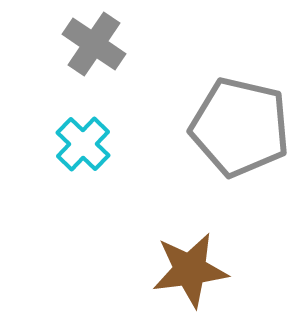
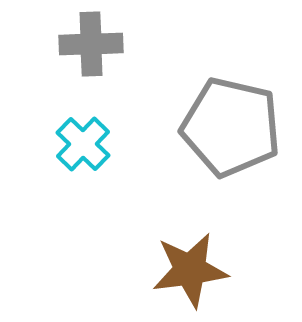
gray cross: moved 3 px left; rotated 36 degrees counterclockwise
gray pentagon: moved 9 px left
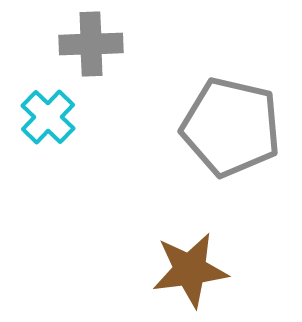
cyan cross: moved 35 px left, 27 px up
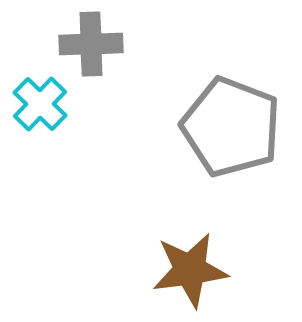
cyan cross: moved 8 px left, 13 px up
gray pentagon: rotated 8 degrees clockwise
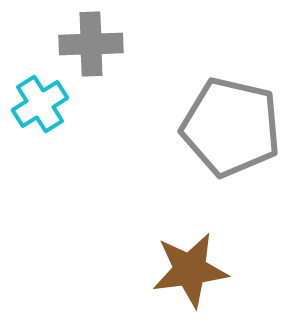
cyan cross: rotated 14 degrees clockwise
gray pentagon: rotated 8 degrees counterclockwise
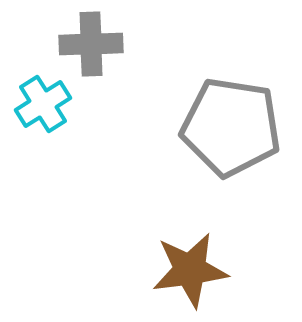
cyan cross: moved 3 px right
gray pentagon: rotated 4 degrees counterclockwise
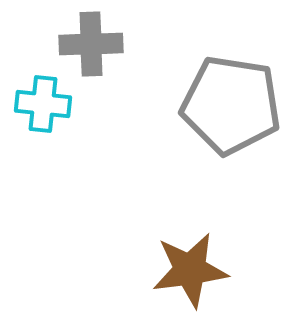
cyan cross: rotated 38 degrees clockwise
gray pentagon: moved 22 px up
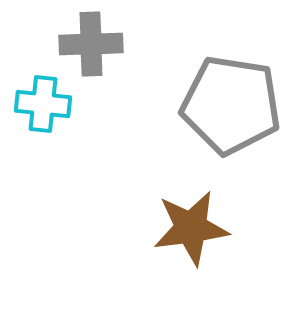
brown star: moved 1 px right, 42 px up
